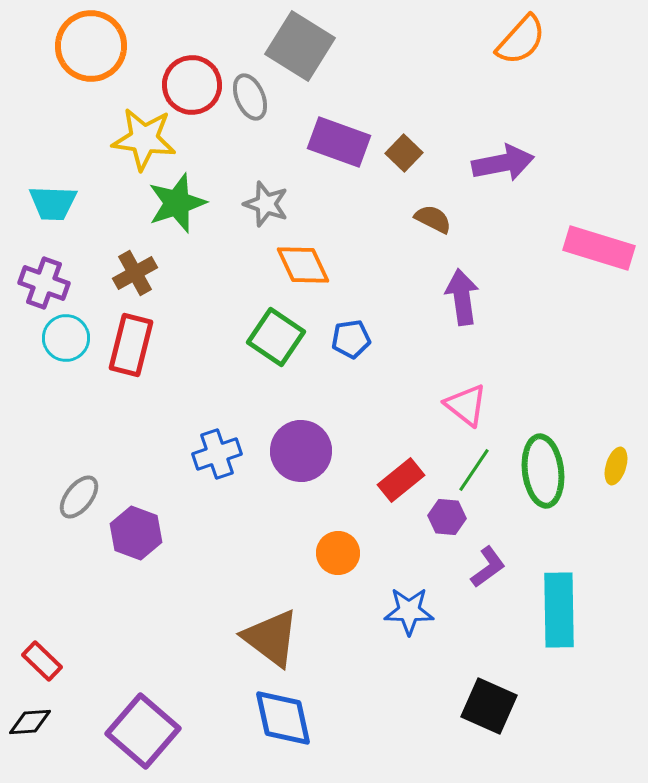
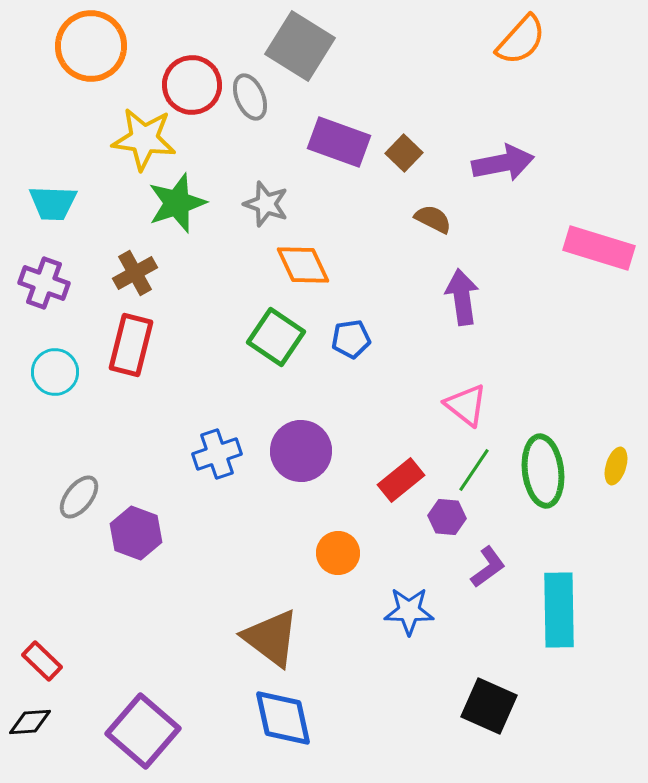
cyan circle at (66, 338): moved 11 px left, 34 px down
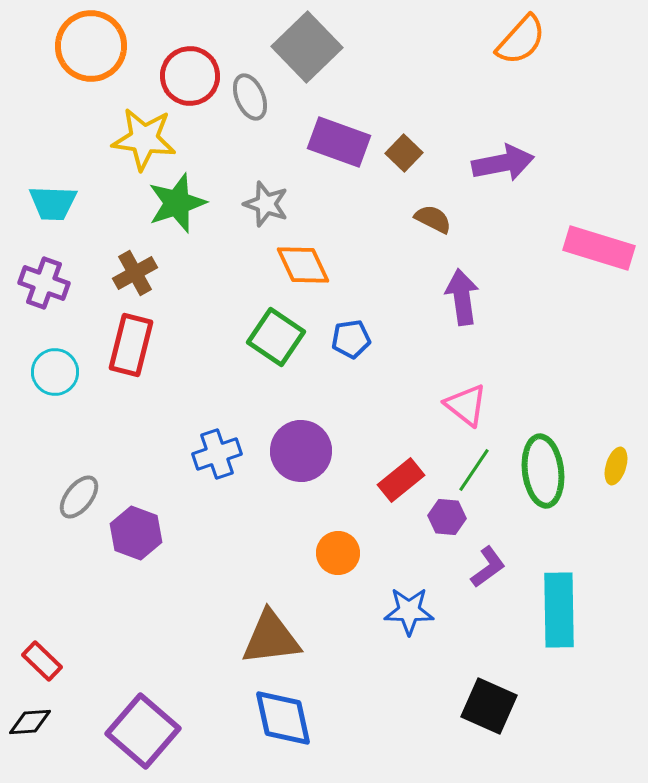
gray square at (300, 46): moved 7 px right, 1 px down; rotated 14 degrees clockwise
red circle at (192, 85): moved 2 px left, 9 px up
brown triangle at (271, 638): rotated 44 degrees counterclockwise
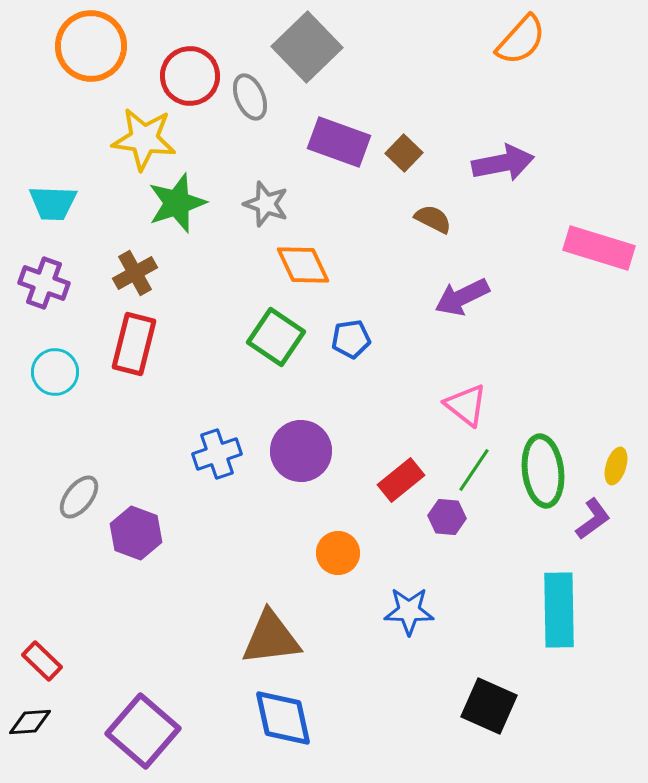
purple arrow at (462, 297): rotated 108 degrees counterclockwise
red rectangle at (131, 345): moved 3 px right, 1 px up
purple L-shape at (488, 567): moved 105 px right, 48 px up
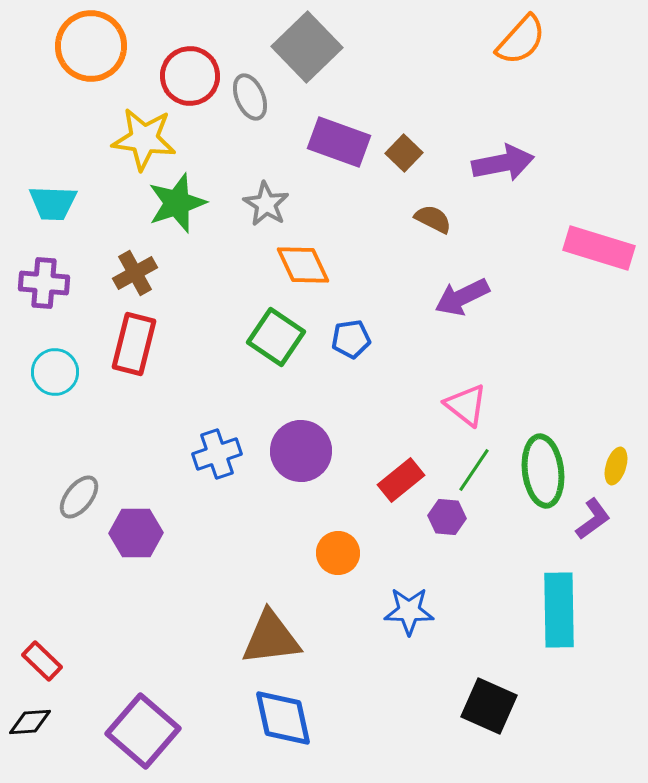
gray star at (266, 204): rotated 12 degrees clockwise
purple cross at (44, 283): rotated 15 degrees counterclockwise
purple hexagon at (136, 533): rotated 21 degrees counterclockwise
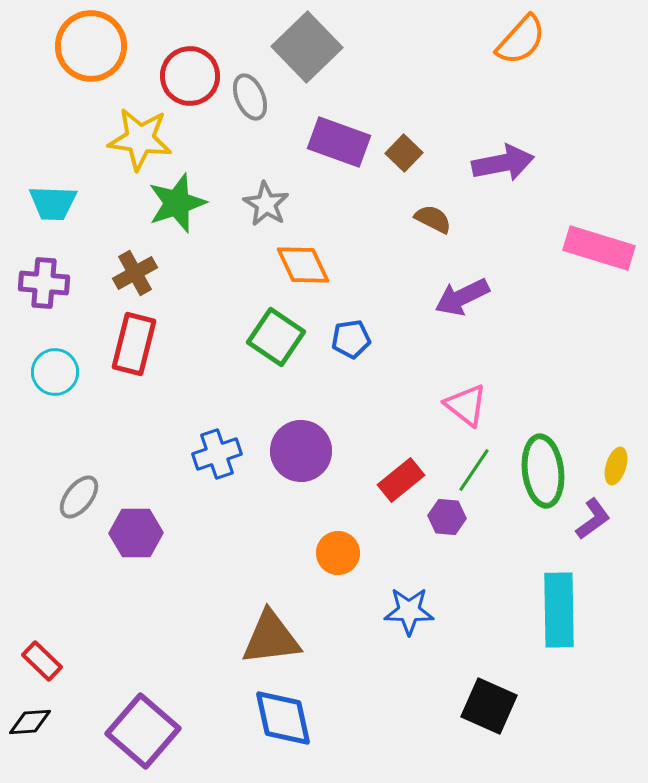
yellow star at (144, 139): moved 4 px left
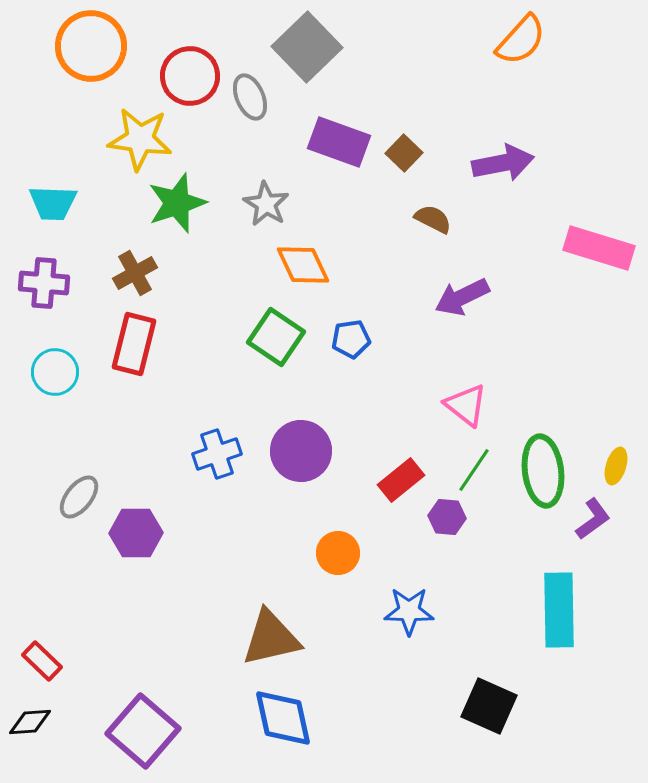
brown triangle at (271, 638): rotated 6 degrees counterclockwise
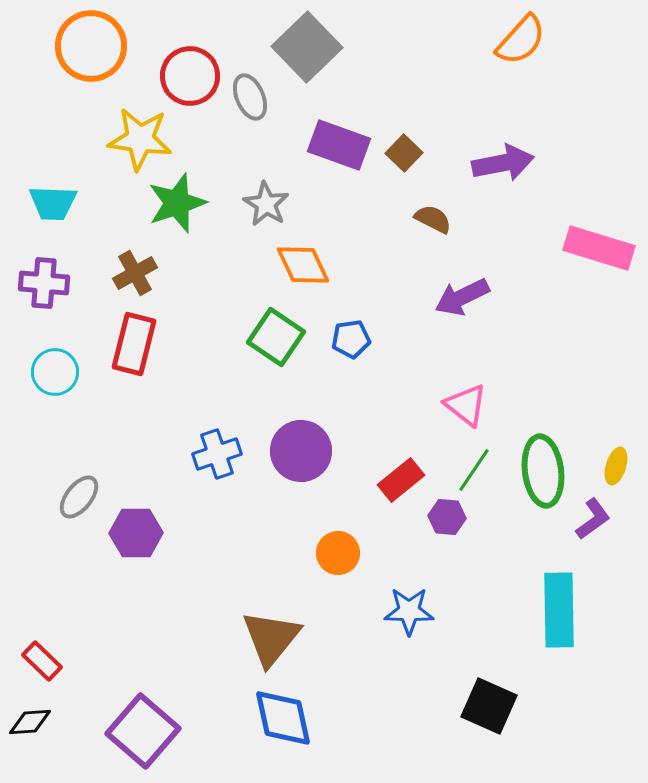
purple rectangle at (339, 142): moved 3 px down
brown triangle at (271, 638): rotated 38 degrees counterclockwise
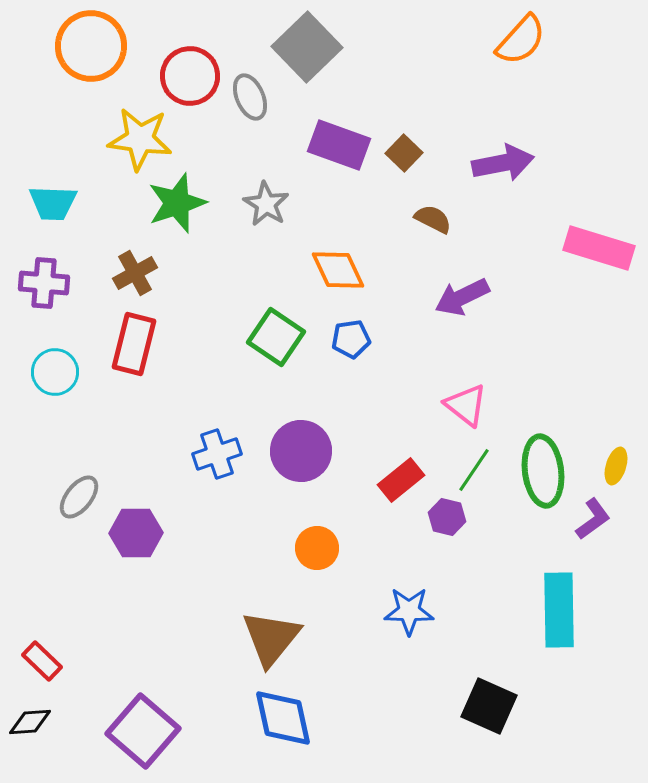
orange diamond at (303, 265): moved 35 px right, 5 px down
purple hexagon at (447, 517): rotated 9 degrees clockwise
orange circle at (338, 553): moved 21 px left, 5 px up
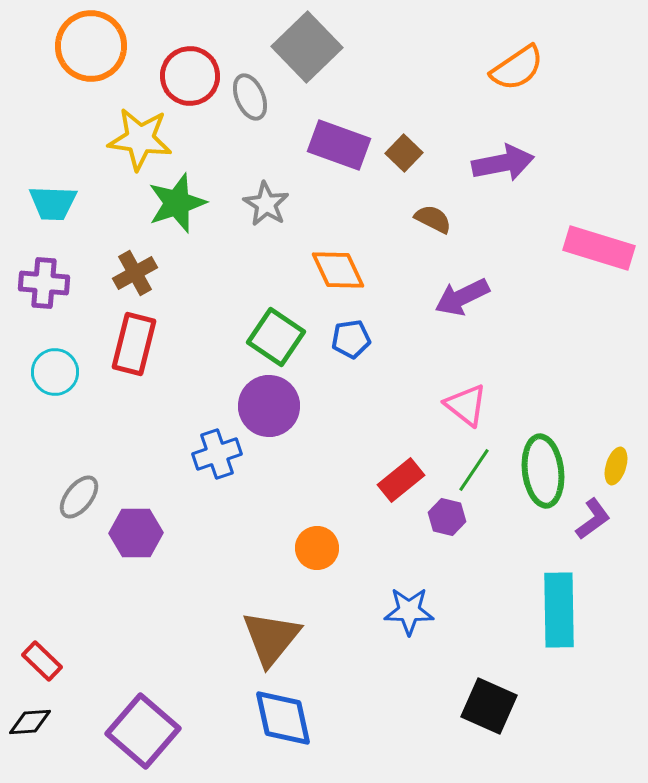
orange semicircle at (521, 40): moved 4 px left, 28 px down; rotated 14 degrees clockwise
purple circle at (301, 451): moved 32 px left, 45 px up
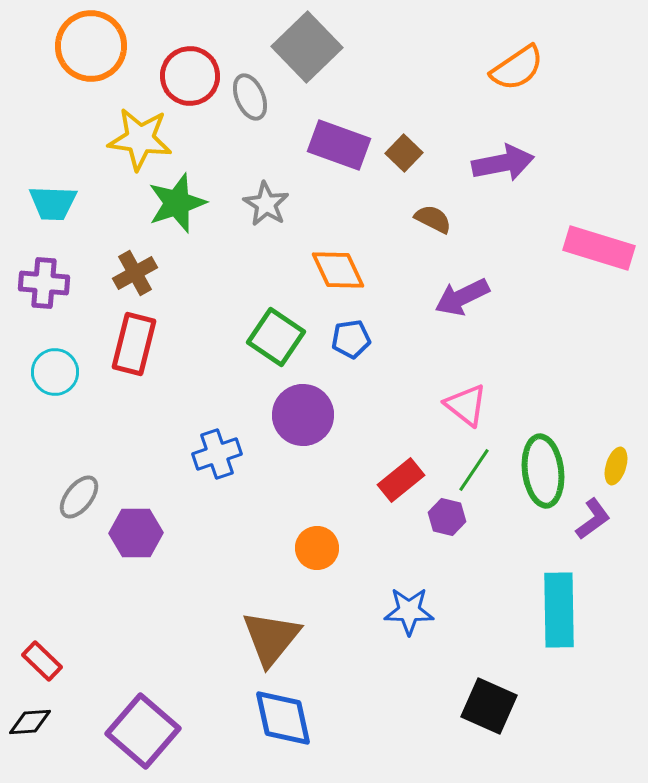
purple circle at (269, 406): moved 34 px right, 9 px down
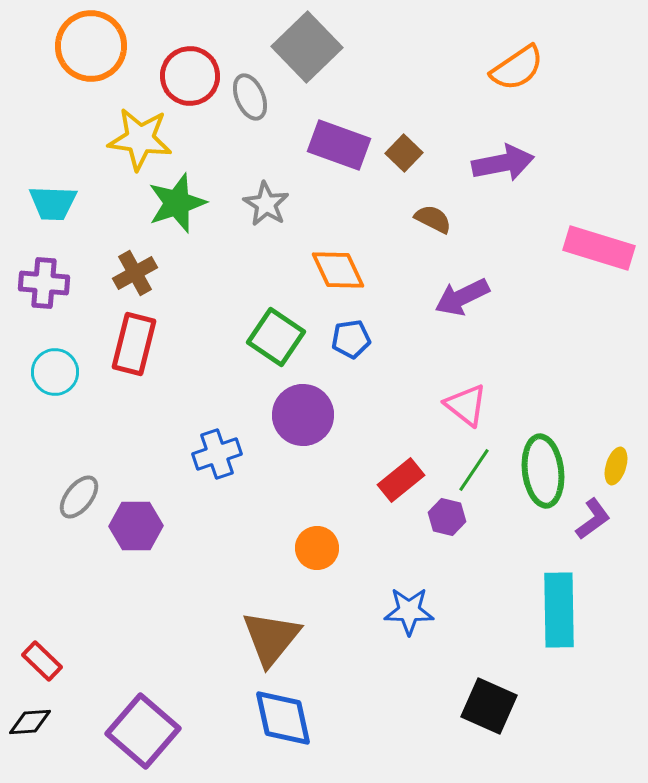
purple hexagon at (136, 533): moved 7 px up
